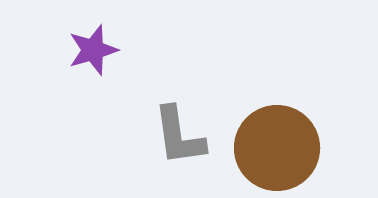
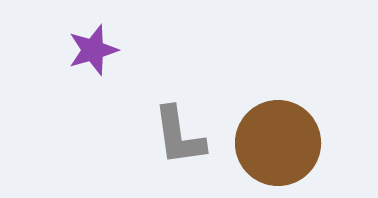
brown circle: moved 1 px right, 5 px up
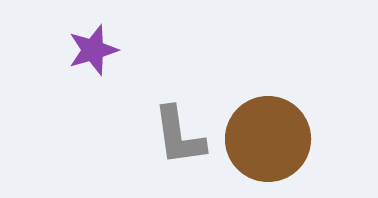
brown circle: moved 10 px left, 4 px up
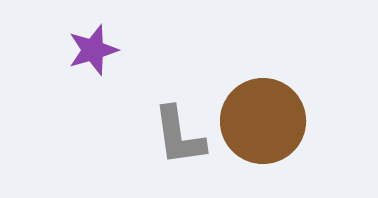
brown circle: moved 5 px left, 18 px up
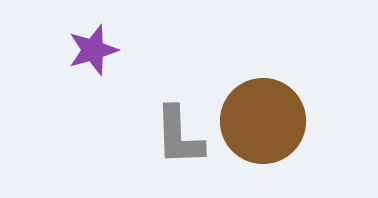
gray L-shape: rotated 6 degrees clockwise
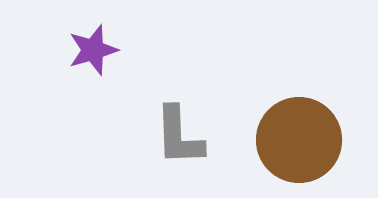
brown circle: moved 36 px right, 19 px down
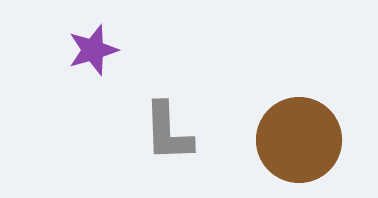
gray L-shape: moved 11 px left, 4 px up
